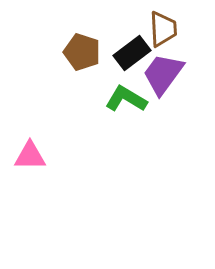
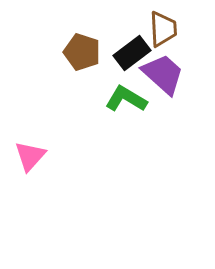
purple trapezoid: rotated 96 degrees clockwise
pink triangle: rotated 48 degrees counterclockwise
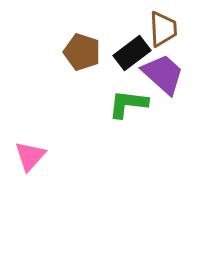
green L-shape: moved 2 px right, 5 px down; rotated 24 degrees counterclockwise
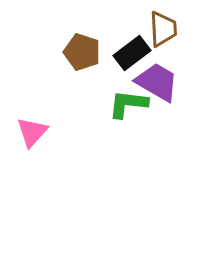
purple trapezoid: moved 6 px left, 8 px down; rotated 12 degrees counterclockwise
pink triangle: moved 2 px right, 24 px up
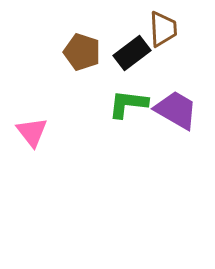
purple trapezoid: moved 19 px right, 28 px down
pink triangle: rotated 20 degrees counterclockwise
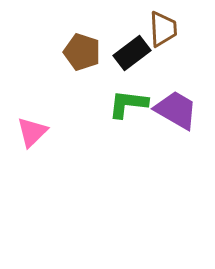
pink triangle: rotated 24 degrees clockwise
